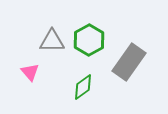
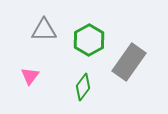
gray triangle: moved 8 px left, 11 px up
pink triangle: moved 4 px down; rotated 18 degrees clockwise
green diamond: rotated 16 degrees counterclockwise
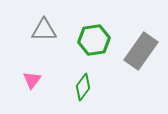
green hexagon: moved 5 px right; rotated 20 degrees clockwise
gray rectangle: moved 12 px right, 11 px up
pink triangle: moved 2 px right, 4 px down
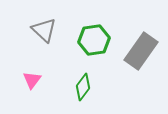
gray triangle: rotated 44 degrees clockwise
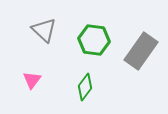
green hexagon: rotated 16 degrees clockwise
green diamond: moved 2 px right
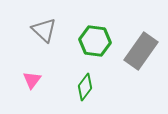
green hexagon: moved 1 px right, 1 px down
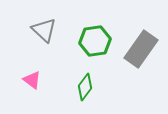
green hexagon: rotated 16 degrees counterclockwise
gray rectangle: moved 2 px up
pink triangle: rotated 30 degrees counterclockwise
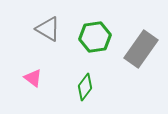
gray triangle: moved 4 px right, 1 px up; rotated 12 degrees counterclockwise
green hexagon: moved 4 px up
pink triangle: moved 1 px right, 2 px up
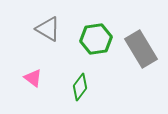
green hexagon: moved 1 px right, 2 px down
gray rectangle: rotated 66 degrees counterclockwise
green diamond: moved 5 px left
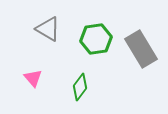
pink triangle: rotated 12 degrees clockwise
